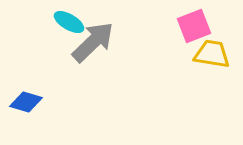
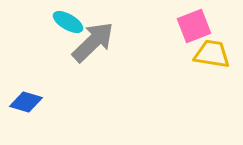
cyan ellipse: moved 1 px left
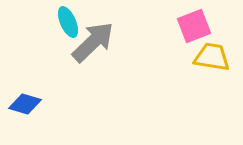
cyan ellipse: rotated 36 degrees clockwise
yellow trapezoid: moved 3 px down
blue diamond: moved 1 px left, 2 px down
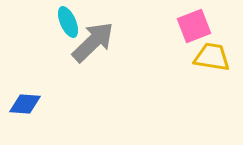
blue diamond: rotated 12 degrees counterclockwise
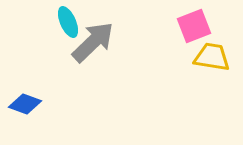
blue diamond: rotated 16 degrees clockwise
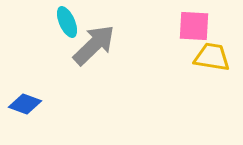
cyan ellipse: moved 1 px left
pink square: rotated 24 degrees clockwise
gray arrow: moved 1 px right, 3 px down
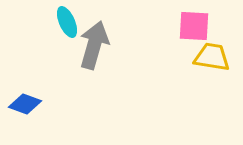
gray arrow: rotated 30 degrees counterclockwise
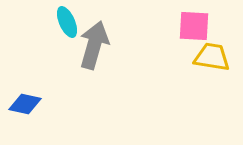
blue diamond: rotated 8 degrees counterclockwise
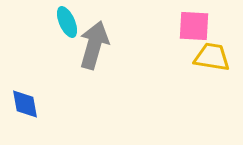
blue diamond: rotated 68 degrees clockwise
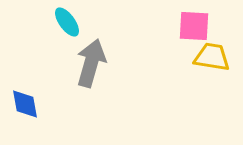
cyan ellipse: rotated 12 degrees counterclockwise
gray arrow: moved 3 px left, 18 px down
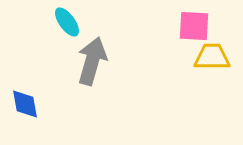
yellow trapezoid: rotated 9 degrees counterclockwise
gray arrow: moved 1 px right, 2 px up
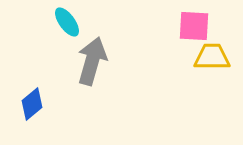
blue diamond: moved 7 px right; rotated 60 degrees clockwise
